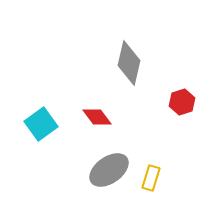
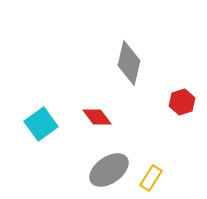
yellow rectangle: rotated 15 degrees clockwise
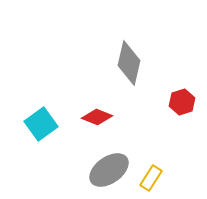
red diamond: rotated 32 degrees counterclockwise
